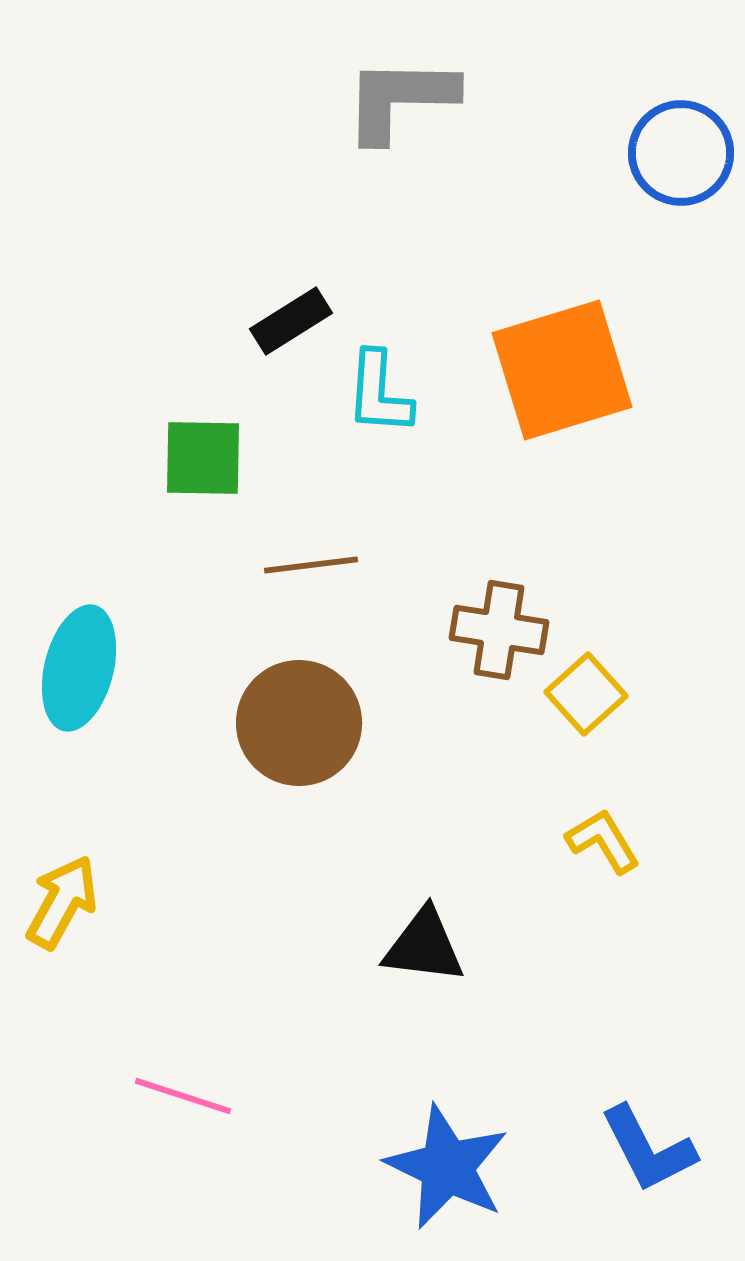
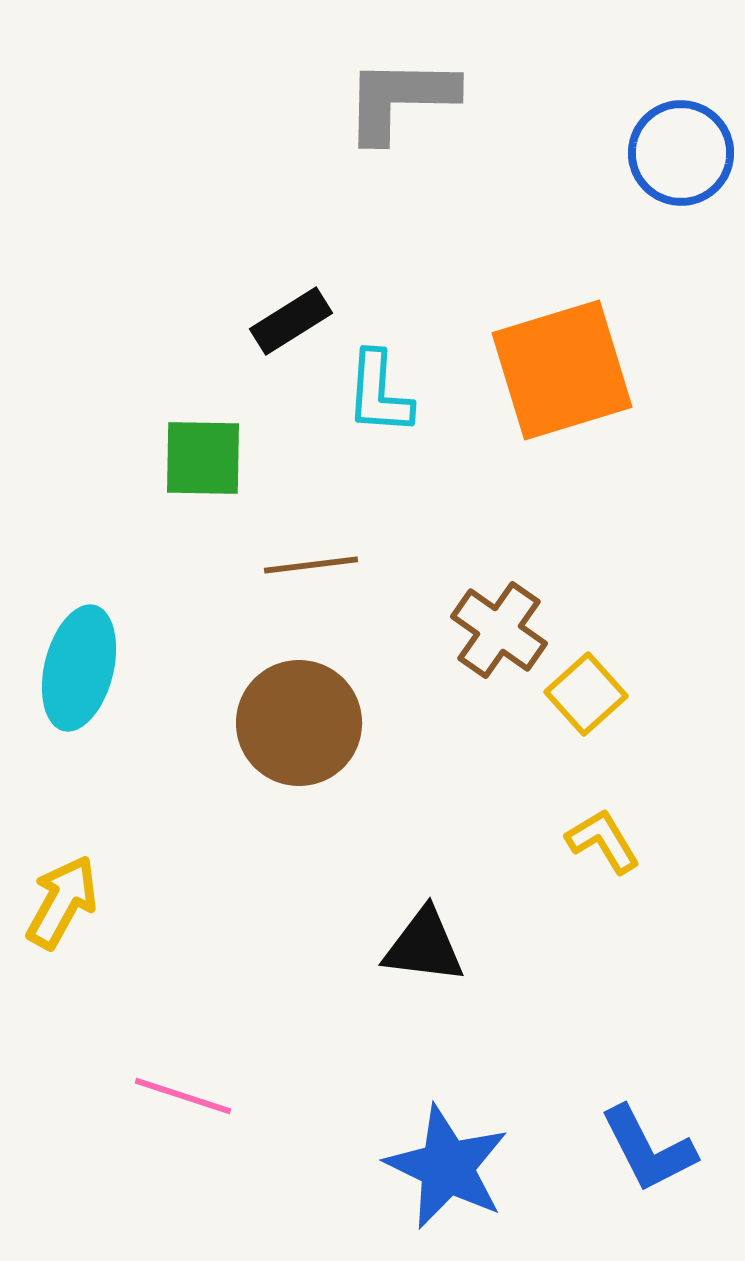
brown cross: rotated 26 degrees clockwise
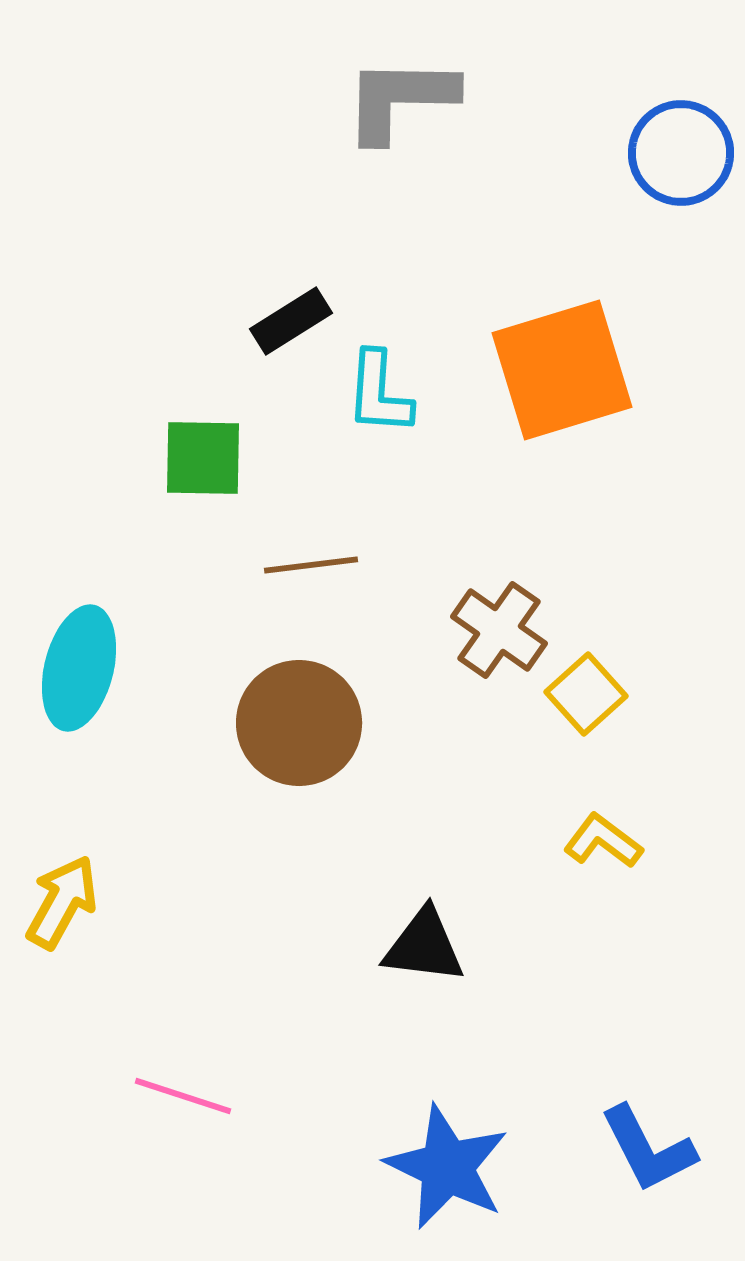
yellow L-shape: rotated 22 degrees counterclockwise
